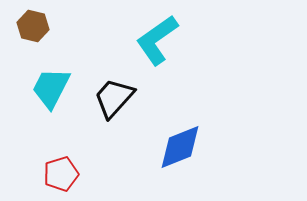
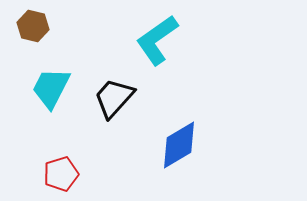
blue diamond: moved 1 px left, 2 px up; rotated 9 degrees counterclockwise
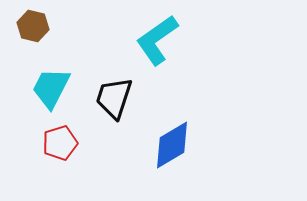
black trapezoid: rotated 24 degrees counterclockwise
blue diamond: moved 7 px left
red pentagon: moved 1 px left, 31 px up
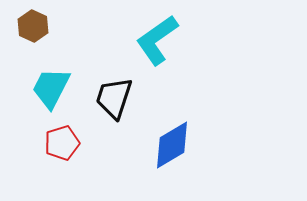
brown hexagon: rotated 12 degrees clockwise
red pentagon: moved 2 px right
